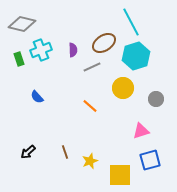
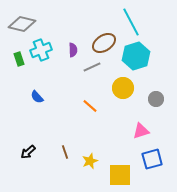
blue square: moved 2 px right, 1 px up
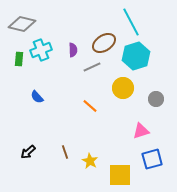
green rectangle: rotated 24 degrees clockwise
yellow star: rotated 21 degrees counterclockwise
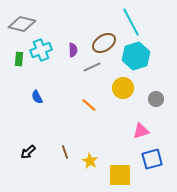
blue semicircle: rotated 16 degrees clockwise
orange line: moved 1 px left, 1 px up
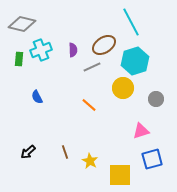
brown ellipse: moved 2 px down
cyan hexagon: moved 1 px left, 5 px down
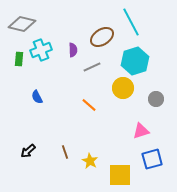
brown ellipse: moved 2 px left, 8 px up
black arrow: moved 1 px up
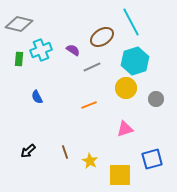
gray diamond: moved 3 px left
purple semicircle: rotated 56 degrees counterclockwise
yellow circle: moved 3 px right
orange line: rotated 63 degrees counterclockwise
pink triangle: moved 16 px left, 2 px up
